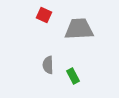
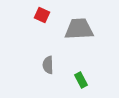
red square: moved 2 px left
green rectangle: moved 8 px right, 4 px down
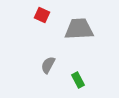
gray semicircle: rotated 30 degrees clockwise
green rectangle: moved 3 px left
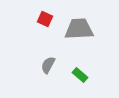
red square: moved 3 px right, 4 px down
green rectangle: moved 2 px right, 5 px up; rotated 21 degrees counterclockwise
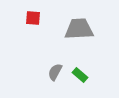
red square: moved 12 px left, 1 px up; rotated 21 degrees counterclockwise
gray semicircle: moved 7 px right, 7 px down
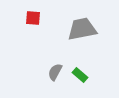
gray trapezoid: moved 3 px right; rotated 8 degrees counterclockwise
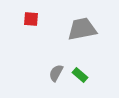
red square: moved 2 px left, 1 px down
gray semicircle: moved 1 px right, 1 px down
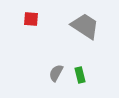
gray trapezoid: moved 3 px right, 3 px up; rotated 44 degrees clockwise
green rectangle: rotated 35 degrees clockwise
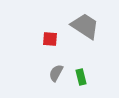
red square: moved 19 px right, 20 px down
green rectangle: moved 1 px right, 2 px down
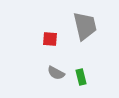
gray trapezoid: rotated 44 degrees clockwise
gray semicircle: rotated 90 degrees counterclockwise
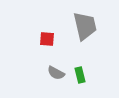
red square: moved 3 px left
green rectangle: moved 1 px left, 2 px up
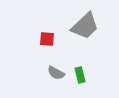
gray trapezoid: rotated 60 degrees clockwise
